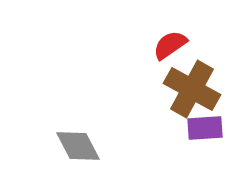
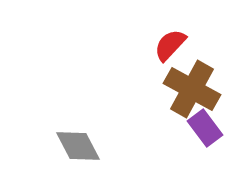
red semicircle: rotated 12 degrees counterclockwise
purple rectangle: rotated 57 degrees clockwise
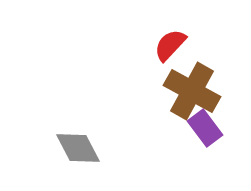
brown cross: moved 2 px down
gray diamond: moved 2 px down
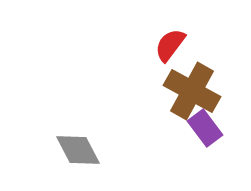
red semicircle: rotated 6 degrees counterclockwise
gray diamond: moved 2 px down
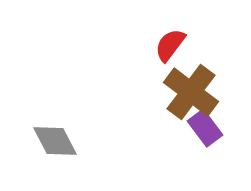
brown cross: moved 1 px left, 1 px down; rotated 8 degrees clockwise
gray diamond: moved 23 px left, 9 px up
